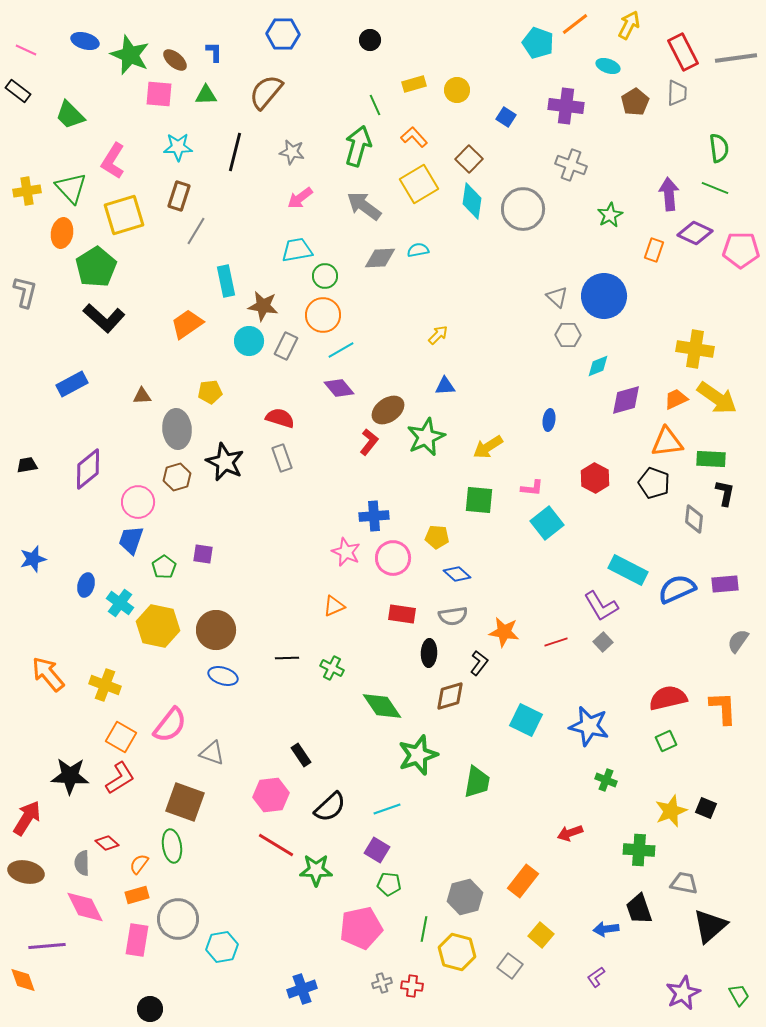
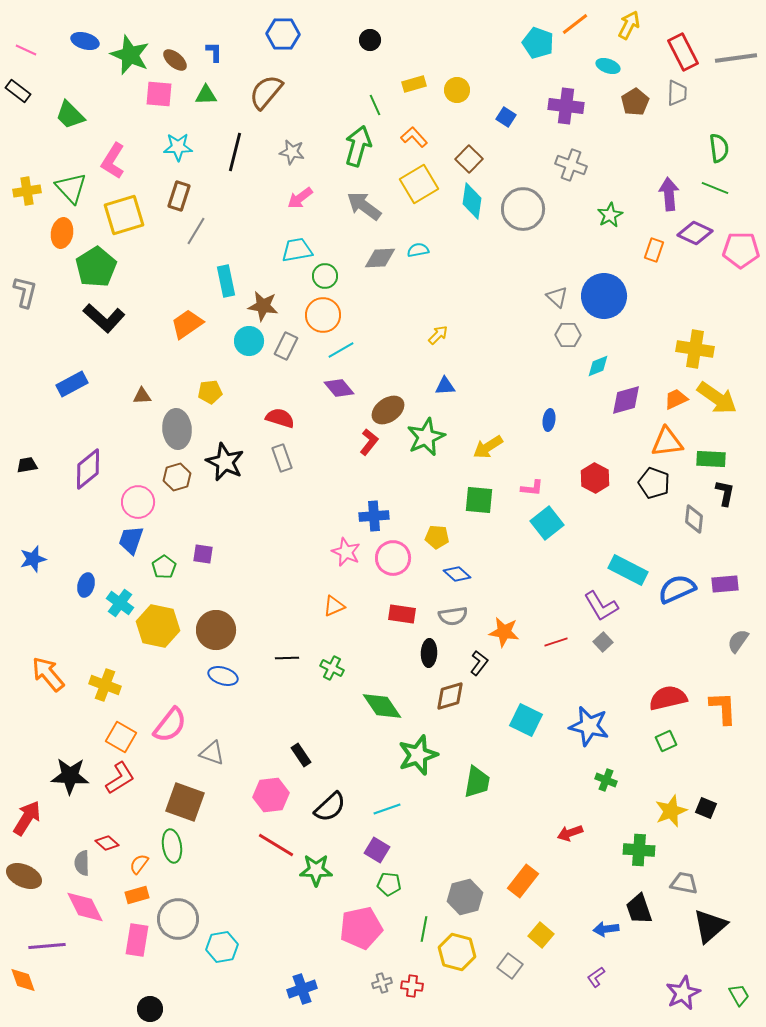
brown ellipse at (26, 872): moved 2 px left, 4 px down; rotated 12 degrees clockwise
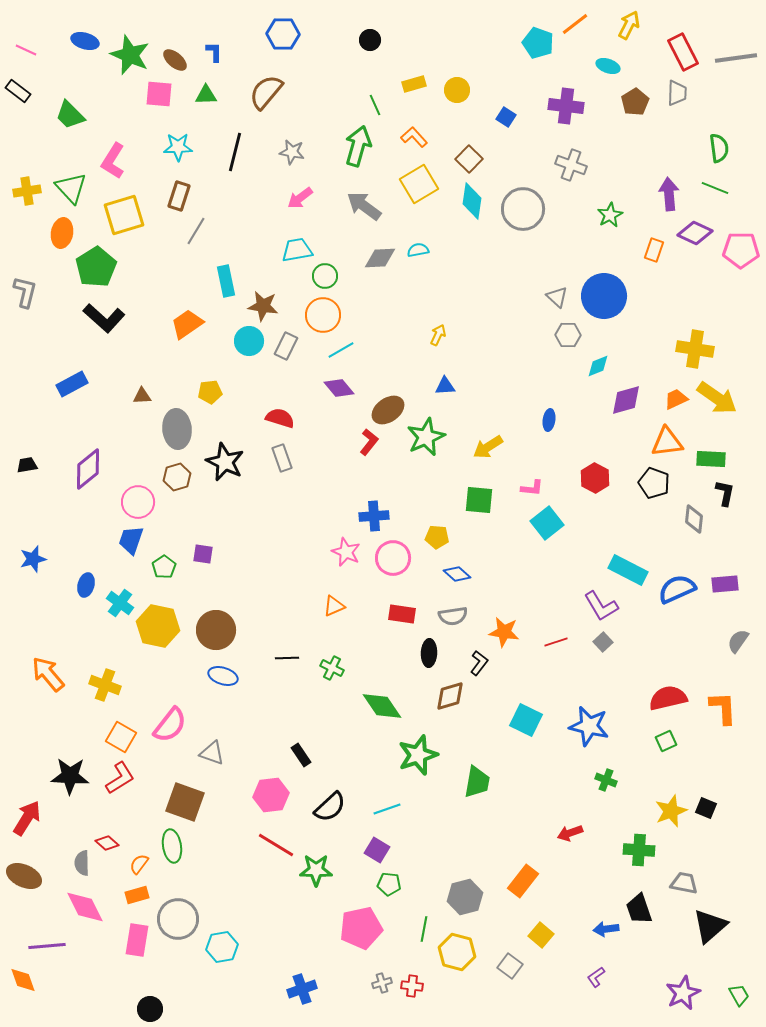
yellow arrow at (438, 335): rotated 20 degrees counterclockwise
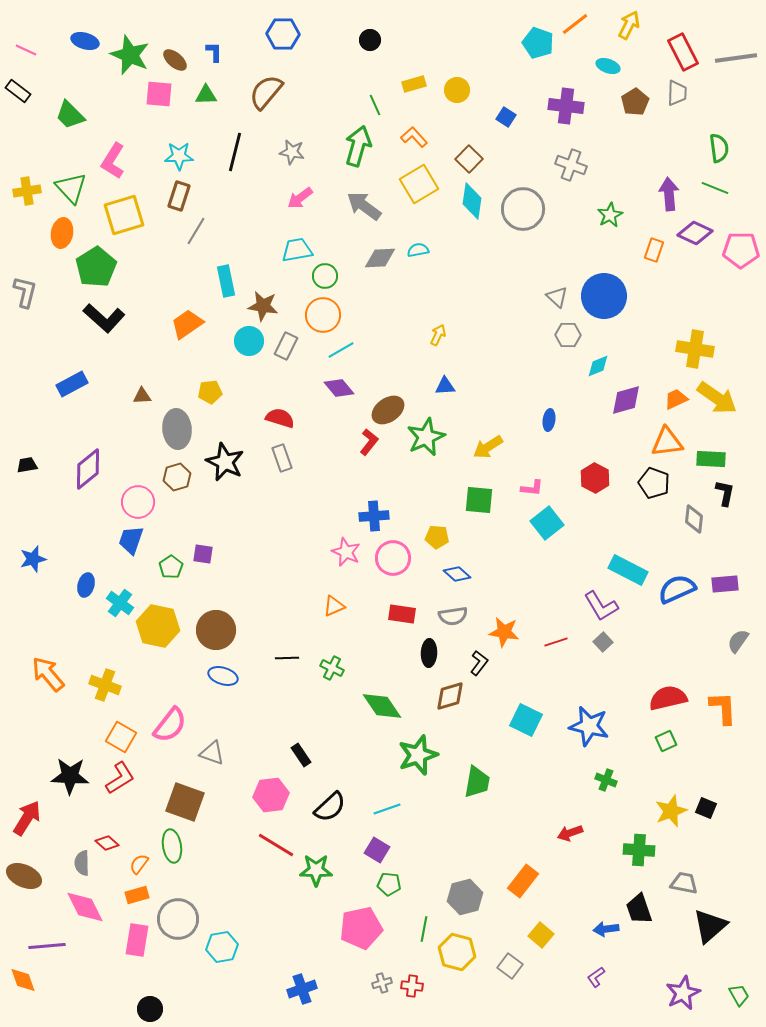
cyan star at (178, 147): moved 1 px right, 9 px down
green pentagon at (164, 567): moved 7 px right
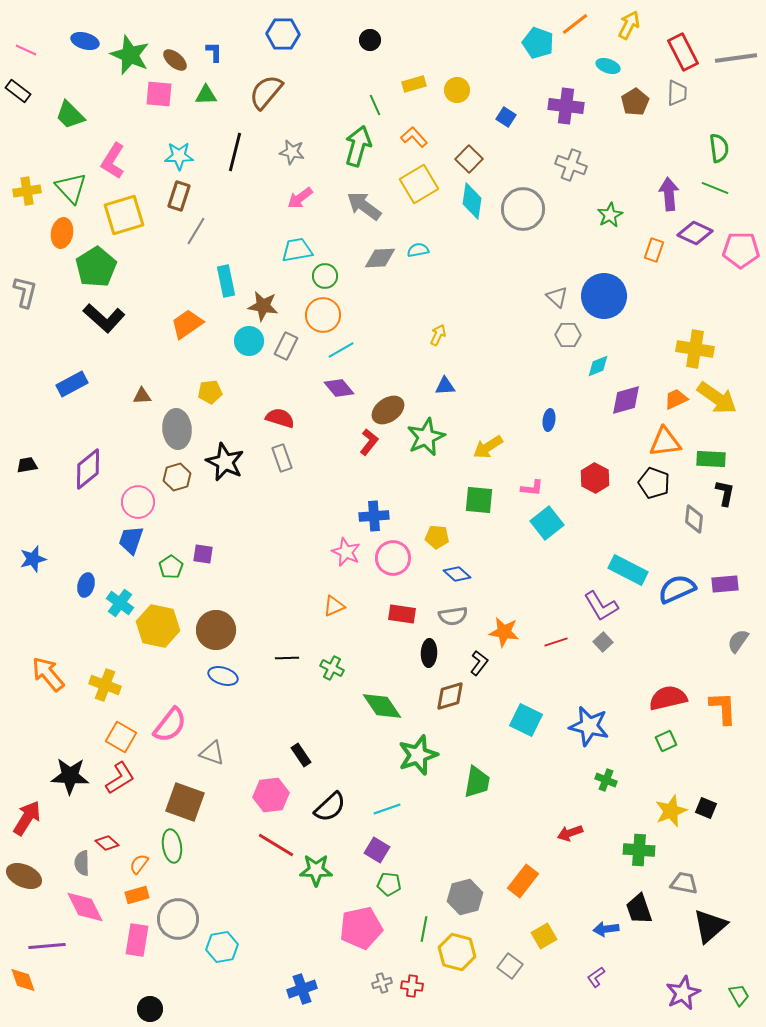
orange triangle at (667, 442): moved 2 px left
yellow square at (541, 935): moved 3 px right, 1 px down; rotated 20 degrees clockwise
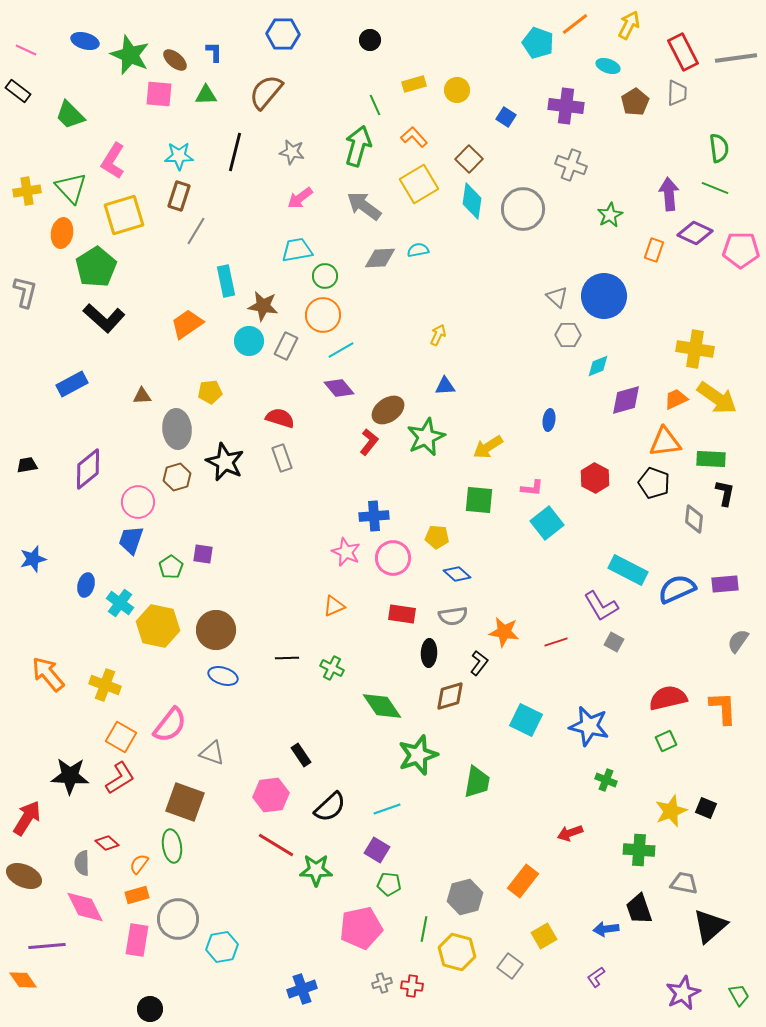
gray square at (603, 642): moved 11 px right; rotated 18 degrees counterclockwise
orange diamond at (23, 980): rotated 16 degrees counterclockwise
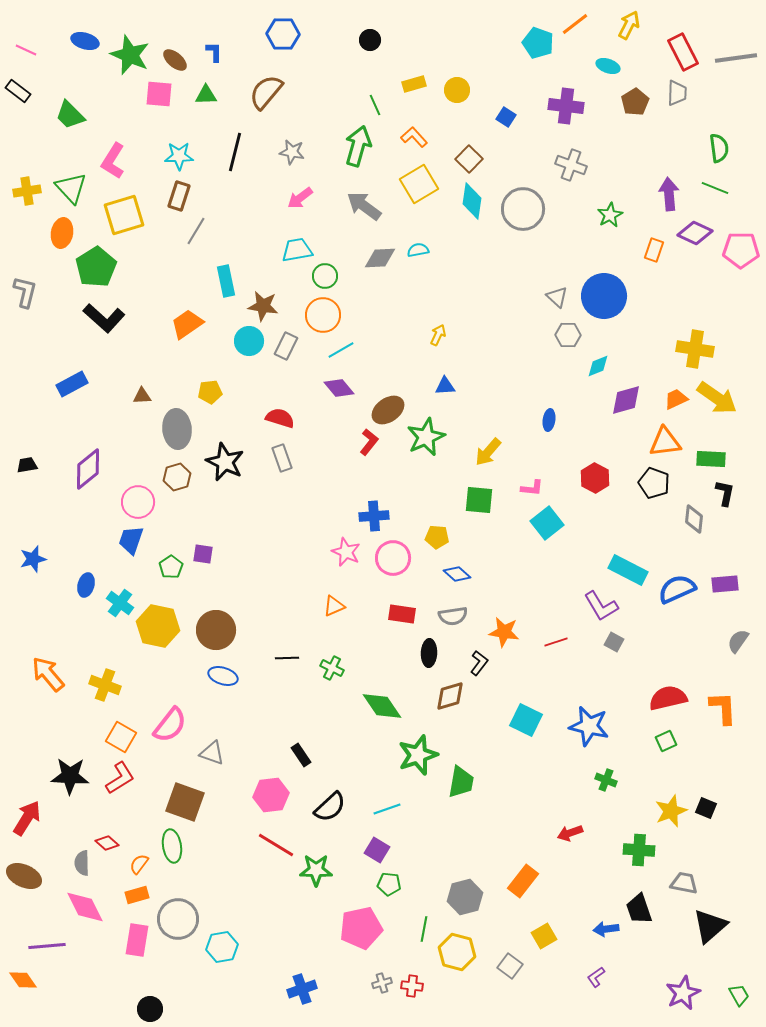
yellow arrow at (488, 447): moved 5 px down; rotated 16 degrees counterclockwise
green trapezoid at (477, 782): moved 16 px left
